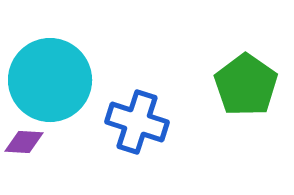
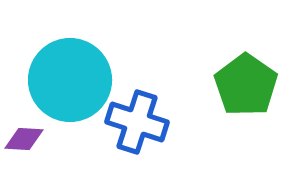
cyan circle: moved 20 px right
purple diamond: moved 3 px up
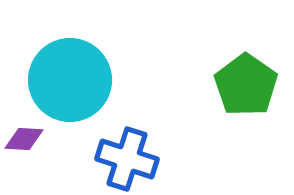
blue cross: moved 10 px left, 37 px down
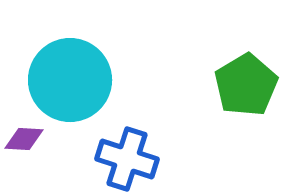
green pentagon: rotated 6 degrees clockwise
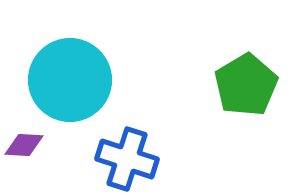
purple diamond: moved 6 px down
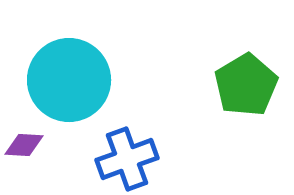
cyan circle: moved 1 px left
blue cross: rotated 38 degrees counterclockwise
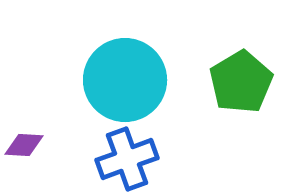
cyan circle: moved 56 px right
green pentagon: moved 5 px left, 3 px up
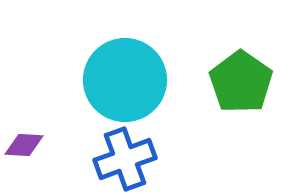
green pentagon: rotated 6 degrees counterclockwise
blue cross: moved 2 px left
